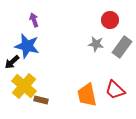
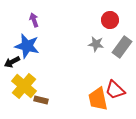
black arrow: rotated 14 degrees clockwise
orange trapezoid: moved 11 px right, 4 px down
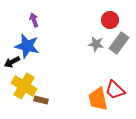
gray rectangle: moved 3 px left, 4 px up
yellow cross: rotated 10 degrees counterclockwise
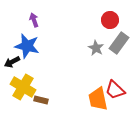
gray star: moved 4 px down; rotated 21 degrees clockwise
yellow cross: moved 1 px left, 1 px down
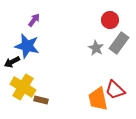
purple arrow: rotated 56 degrees clockwise
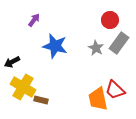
blue star: moved 28 px right
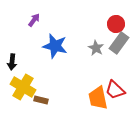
red circle: moved 6 px right, 4 px down
black arrow: rotated 56 degrees counterclockwise
orange trapezoid: moved 1 px up
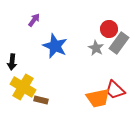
red circle: moved 7 px left, 5 px down
blue star: rotated 10 degrees clockwise
orange trapezoid: rotated 90 degrees counterclockwise
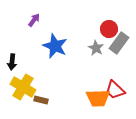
orange trapezoid: rotated 10 degrees clockwise
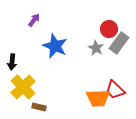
yellow cross: rotated 15 degrees clockwise
brown rectangle: moved 2 px left, 7 px down
